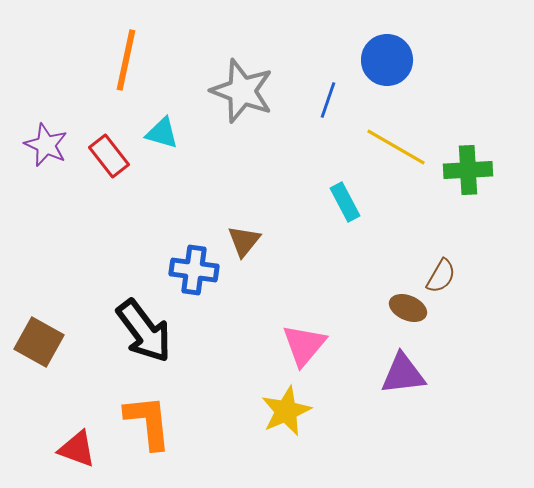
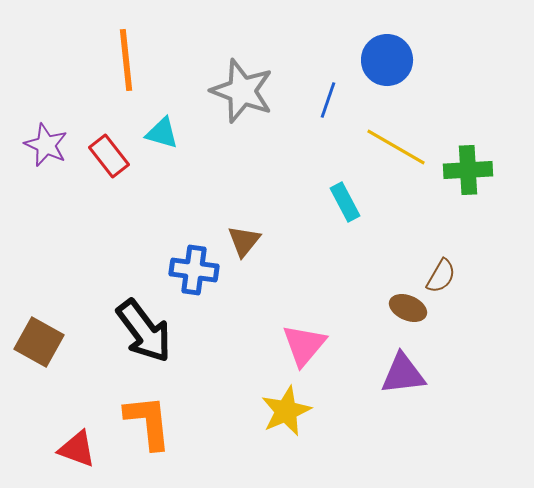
orange line: rotated 18 degrees counterclockwise
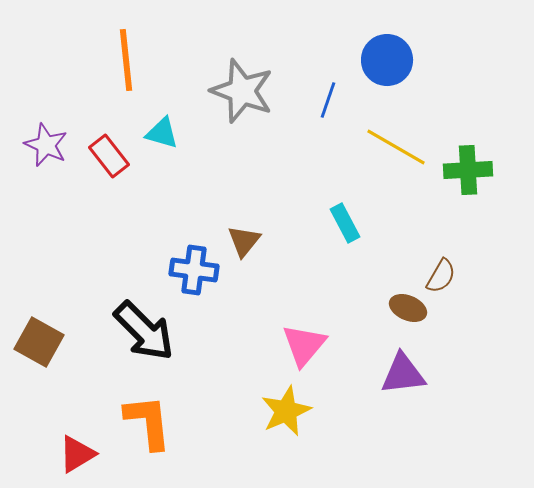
cyan rectangle: moved 21 px down
black arrow: rotated 8 degrees counterclockwise
red triangle: moved 5 px down; rotated 51 degrees counterclockwise
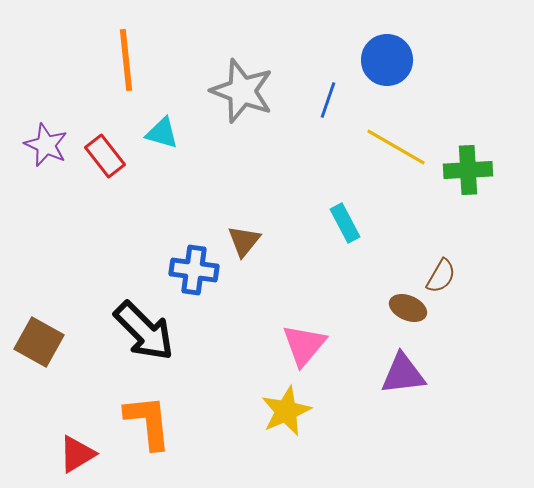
red rectangle: moved 4 px left
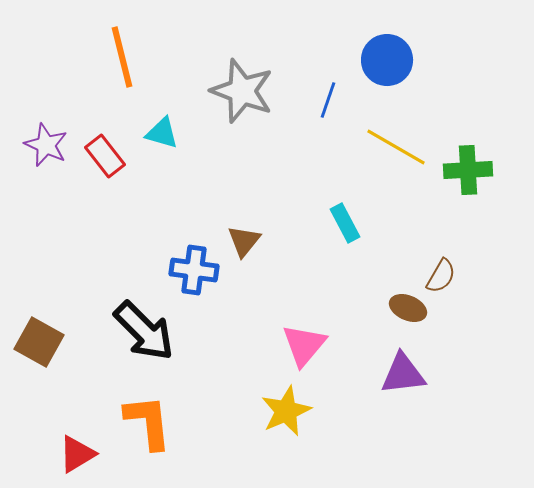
orange line: moved 4 px left, 3 px up; rotated 8 degrees counterclockwise
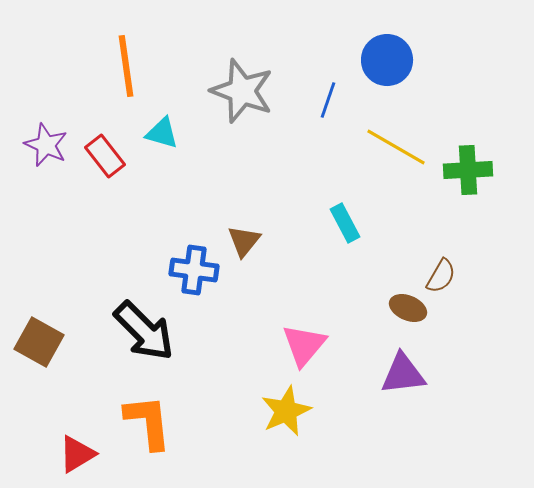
orange line: moved 4 px right, 9 px down; rotated 6 degrees clockwise
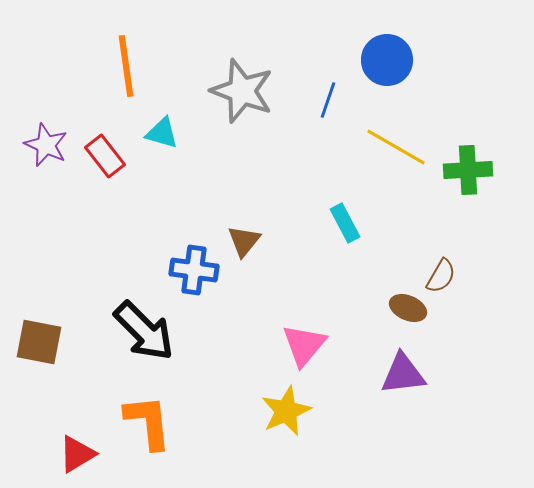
brown square: rotated 18 degrees counterclockwise
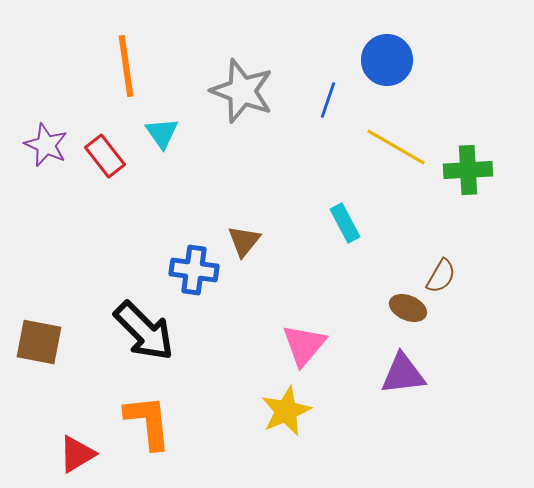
cyan triangle: rotated 39 degrees clockwise
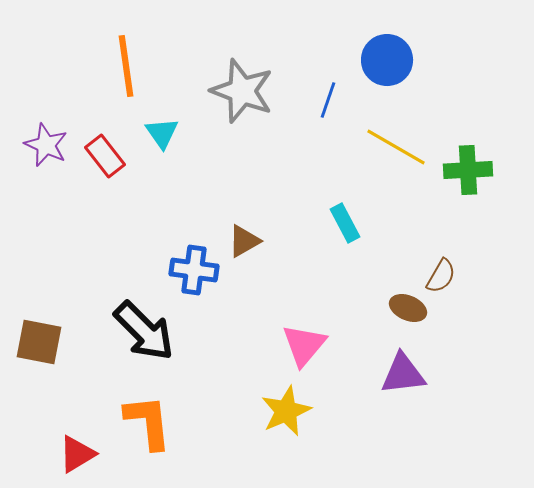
brown triangle: rotated 21 degrees clockwise
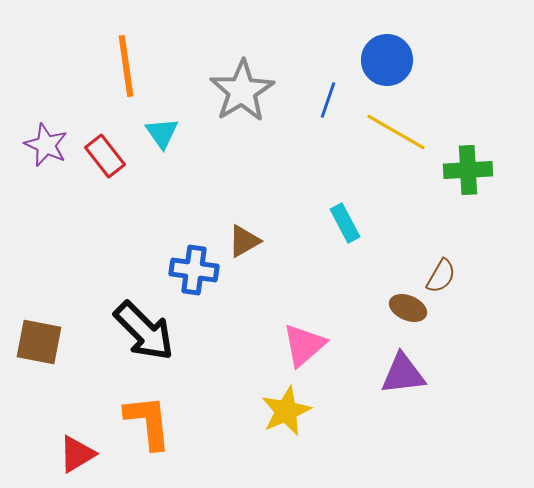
gray star: rotated 20 degrees clockwise
yellow line: moved 15 px up
pink triangle: rotated 9 degrees clockwise
